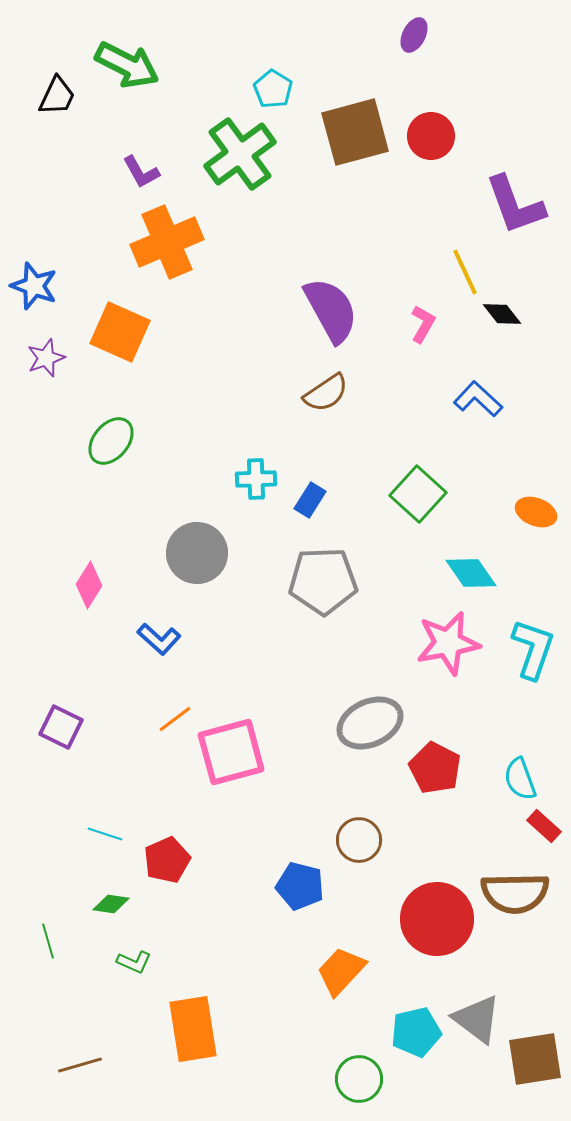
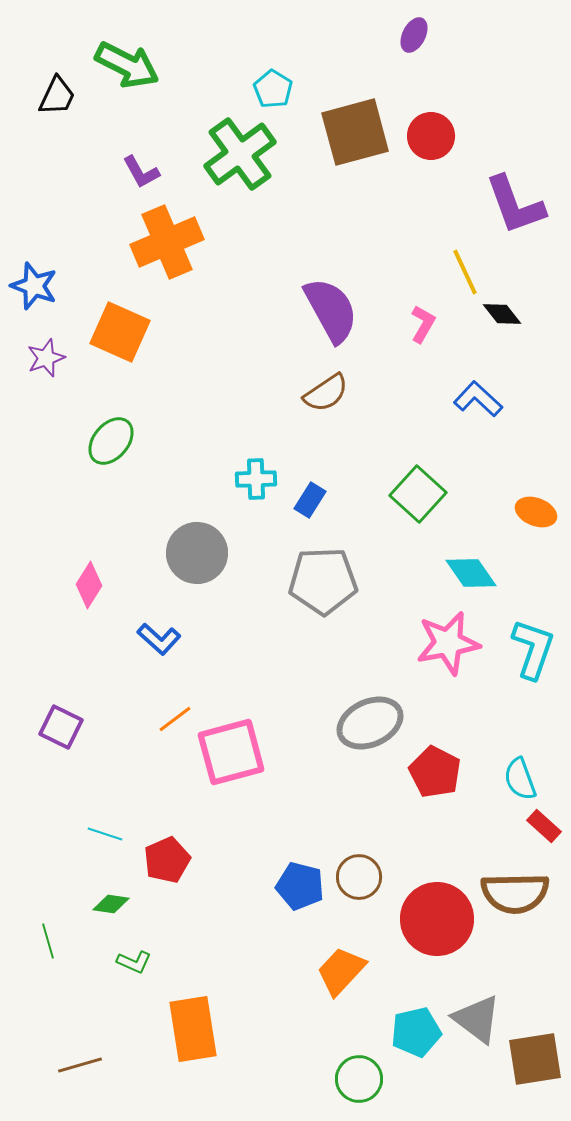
red pentagon at (435, 768): moved 4 px down
brown circle at (359, 840): moved 37 px down
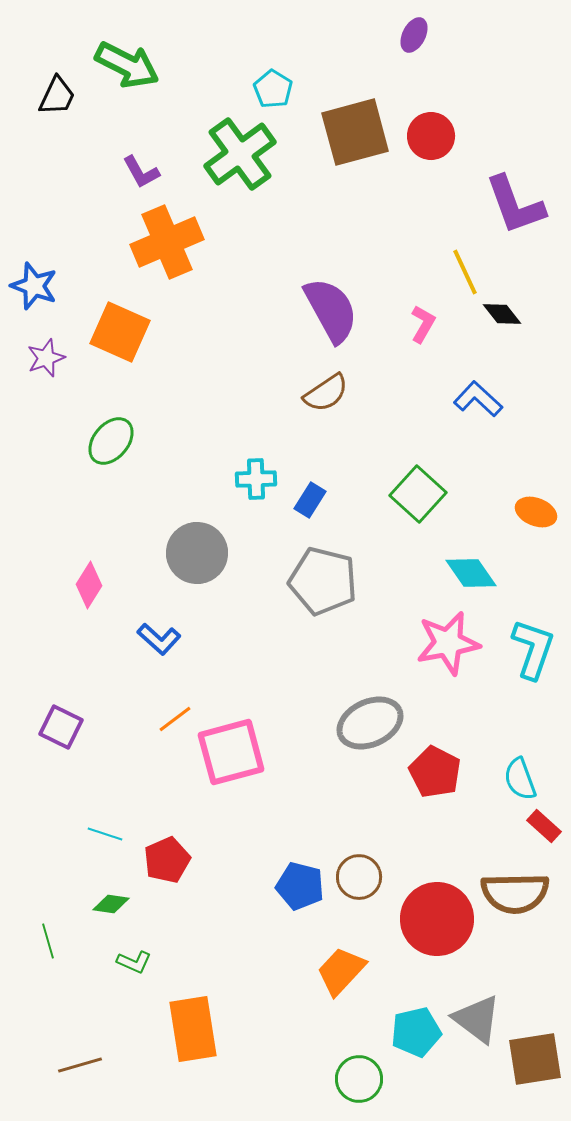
gray pentagon at (323, 581): rotated 16 degrees clockwise
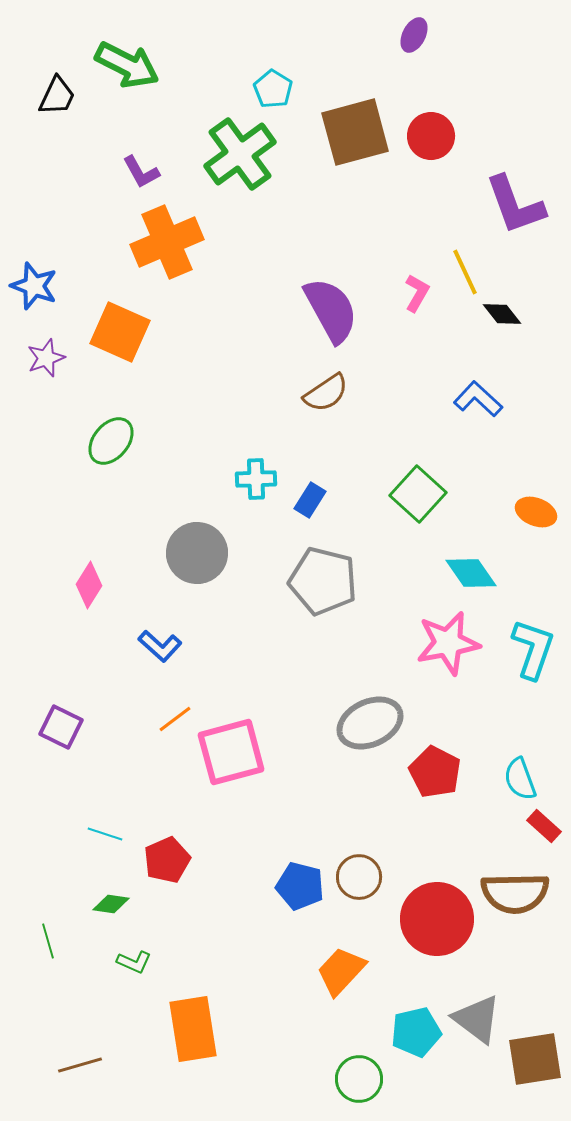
pink L-shape at (423, 324): moved 6 px left, 31 px up
blue L-shape at (159, 639): moved 1 px right, 7 px down
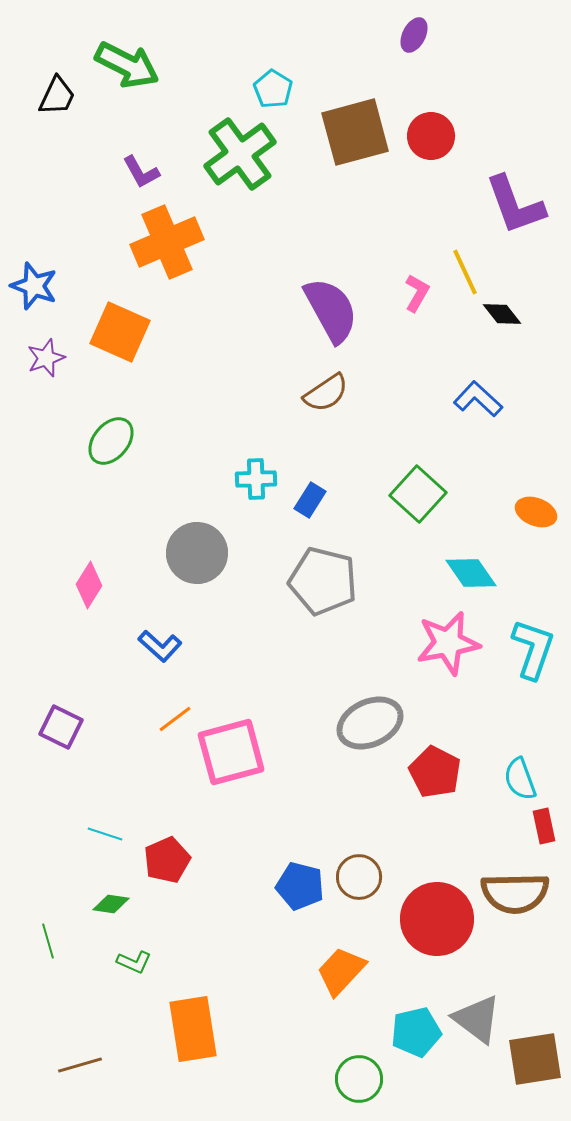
red rectangle at (544, 826): rotated 36 degrees clockwise
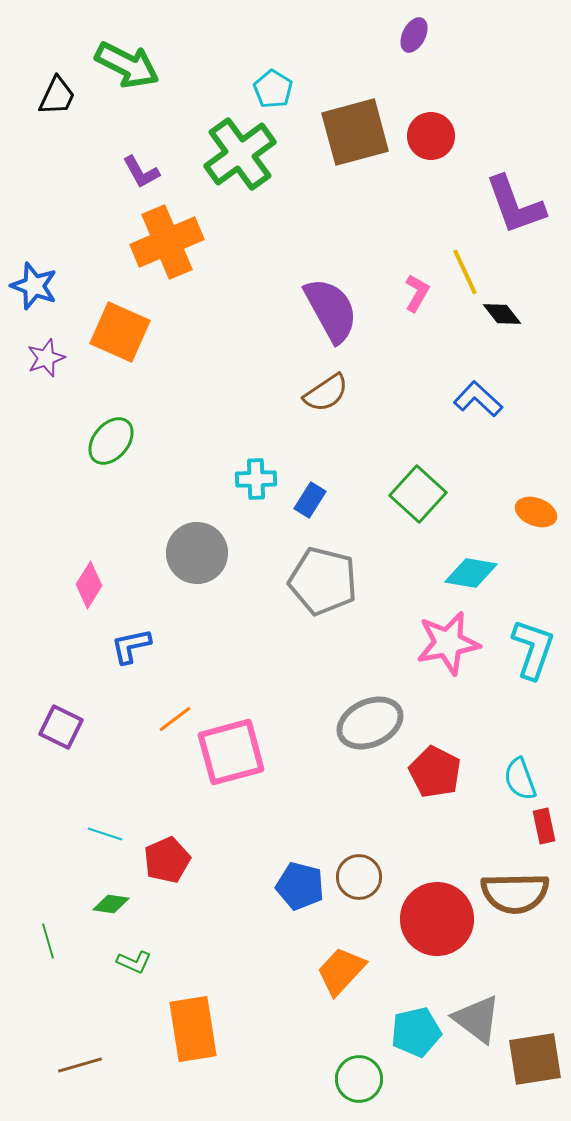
cyan diamond at (471, 573): rotated 46 degrees counterclockwise
blue L-shape at (160, 646): moved 29 px left; rotated 126 degrees clockwise
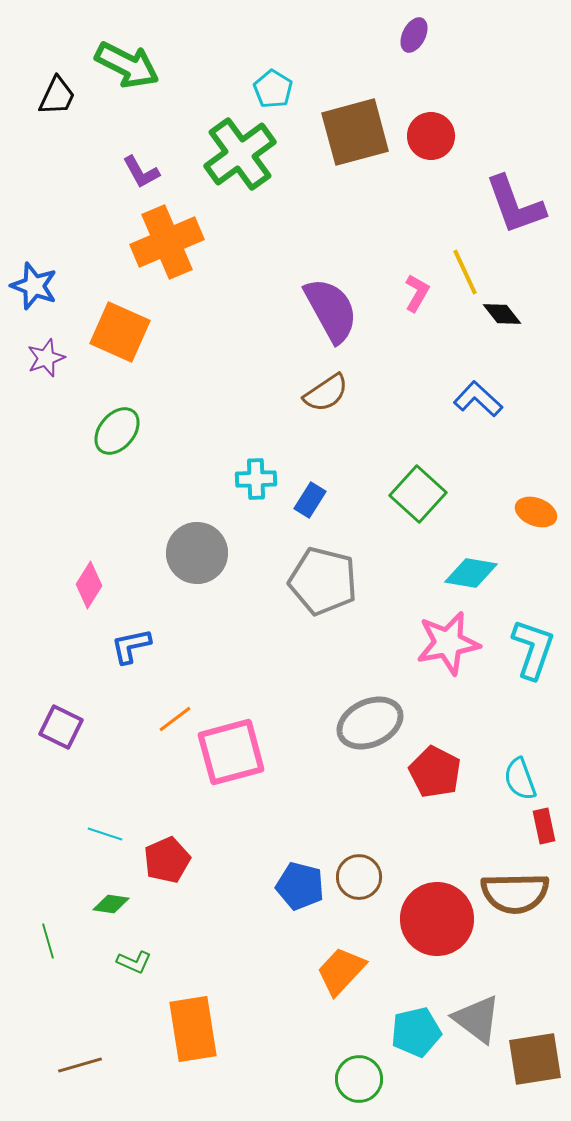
green ellipse at (111, 441): moved 6 px right, 10 px up
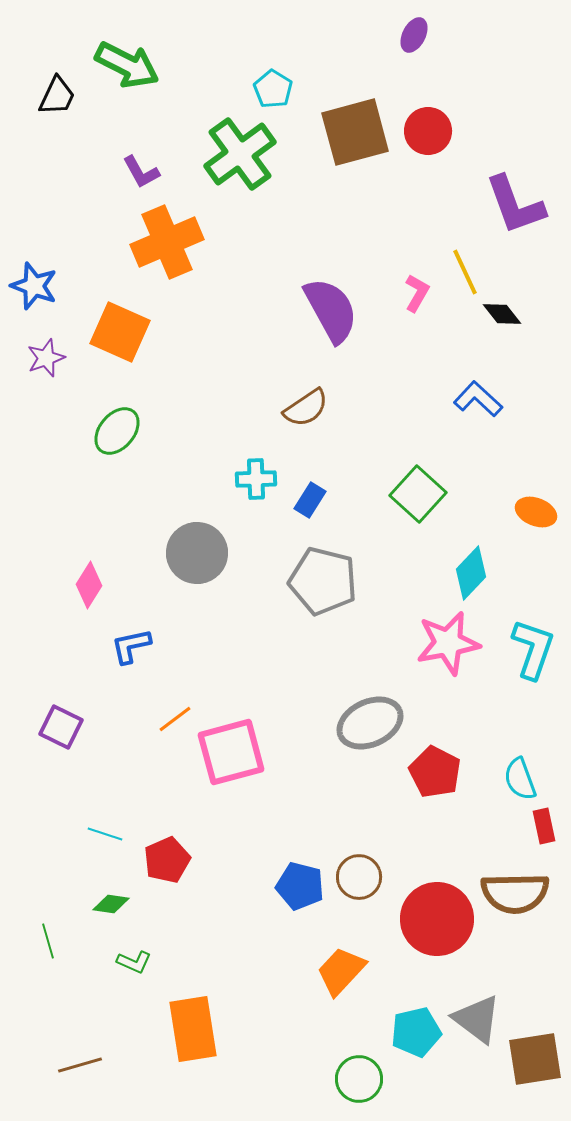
red circle at (431, 136): moved 3 px left, 5 px up
brown semicircle at (326, 393): moved 20 px left, 15 px down
cyan diamond at (471, 573): rotated 56 degrees counterclockwise
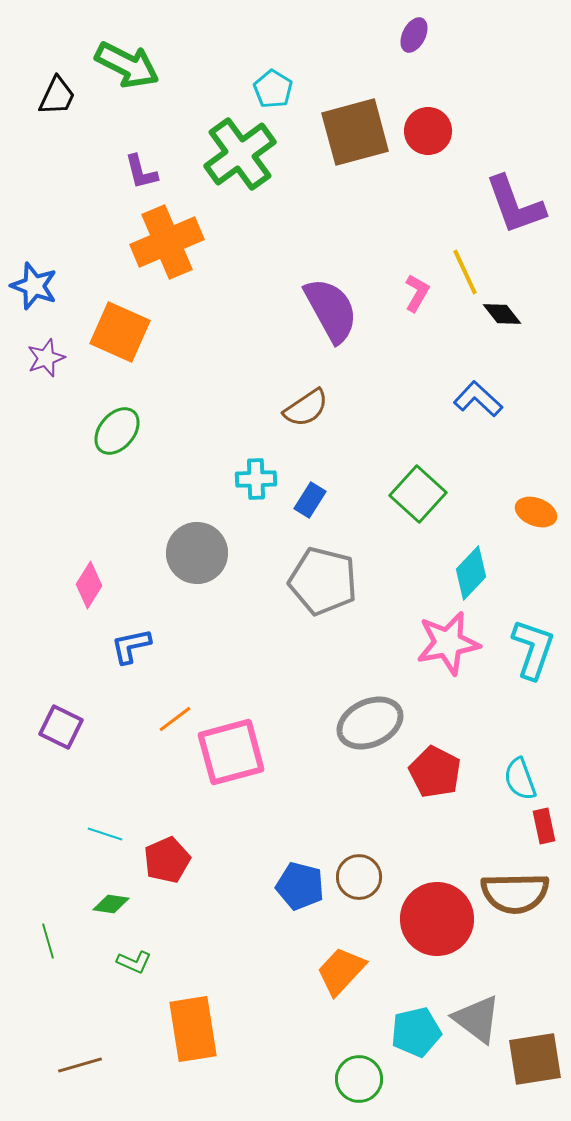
purple L-shape at (141, 172): rotated 15 degrees clockwise
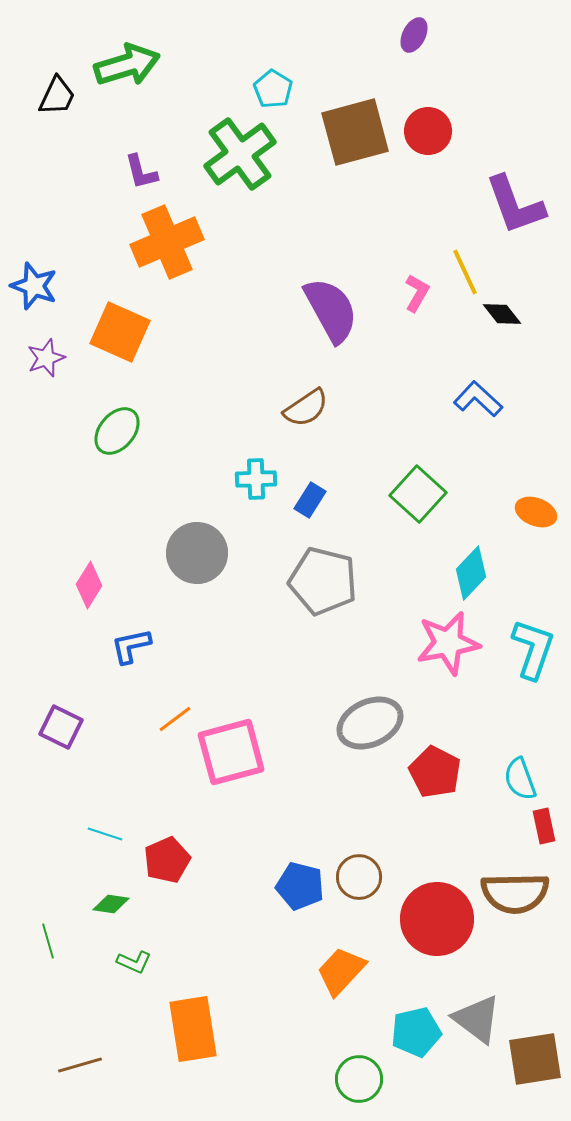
green arrow at (127, 65): rotated 44 degrees counterclockwise
